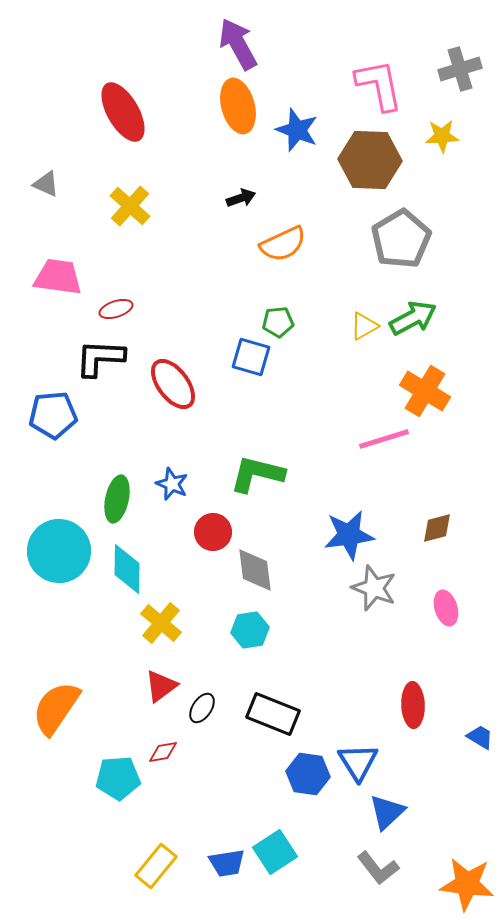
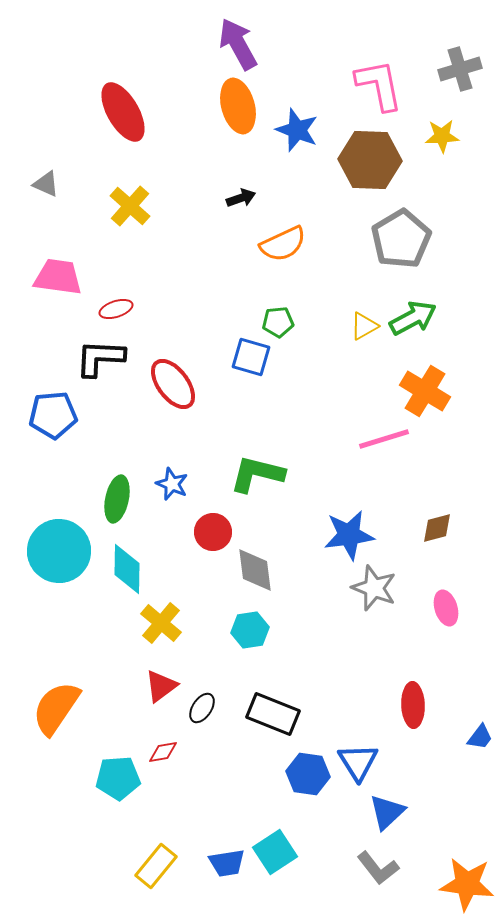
blue trapezoid at (480, 737): rotated 96 degrees clockwise
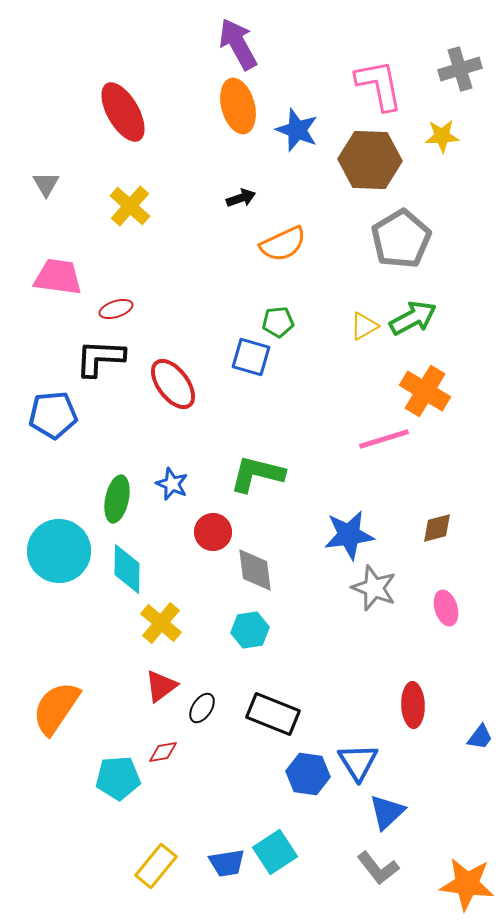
gray triangle at (46, 184): rotated 36 degrees clockwise
